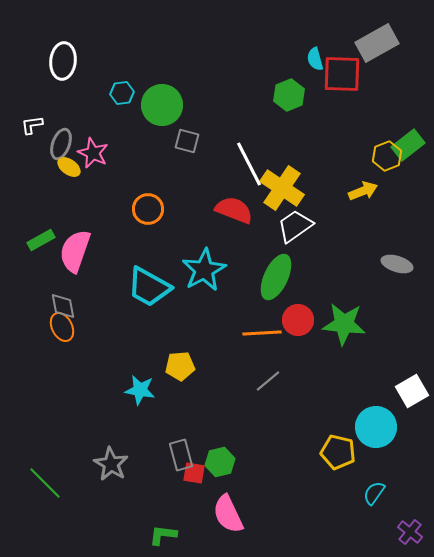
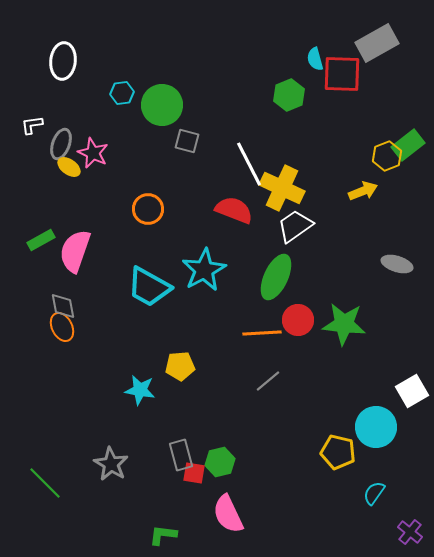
yellow cross at (282, 188): rotated 9 degrees counterclockwise
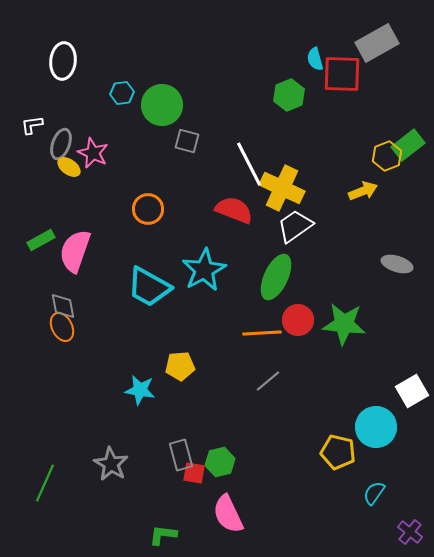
green line at (45, 483): rotated 69 degrees clockwise
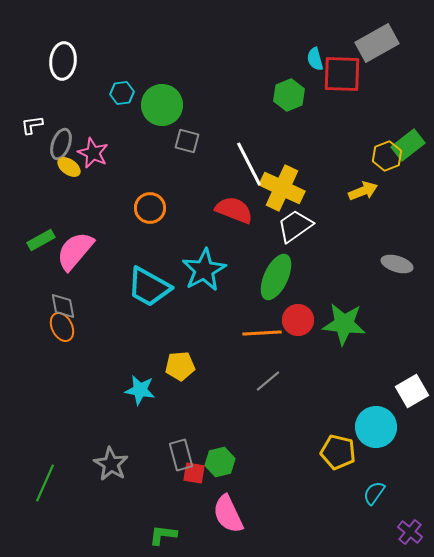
orange circle at (148, 209): moved 2 px right, 1 px up
pink semicircle at (75, 251): rotated 21 degrees clockwise
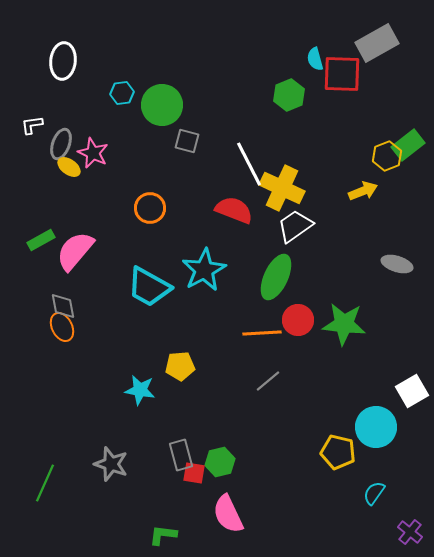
gray star at (111, 464): rotated 12 degrees counterclockwise
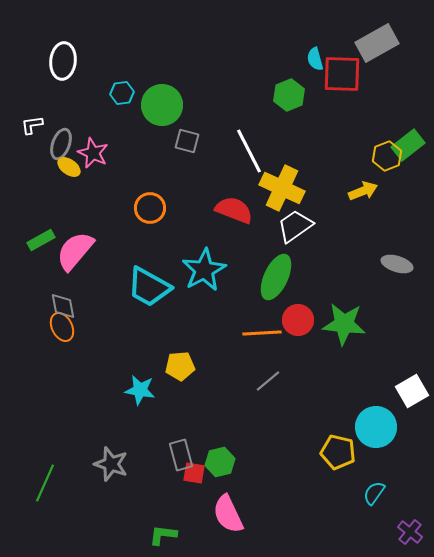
white line at (249, 164): moved 13 px up
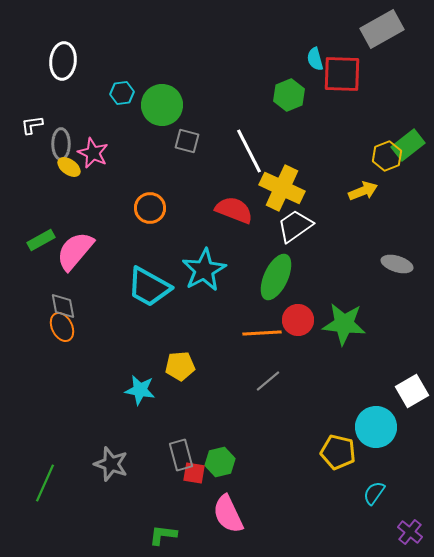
gray rectangle at (377, 43): moved 5 px right, 14 px up
gray ellipse at (61, 144): rotated 20 degrees counterclockwise
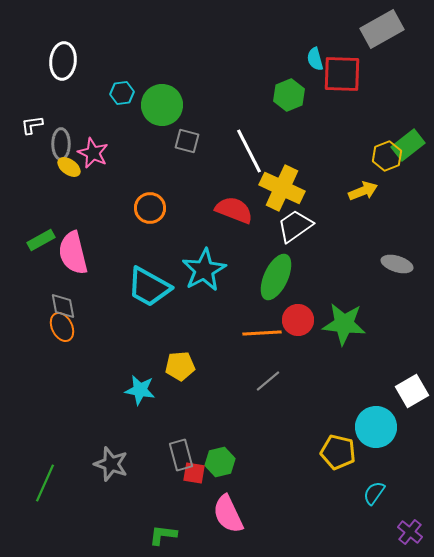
pink semicircle at (75, 251): moved 2 px left, 2 px down; rotated 54 degrees counterclockwise
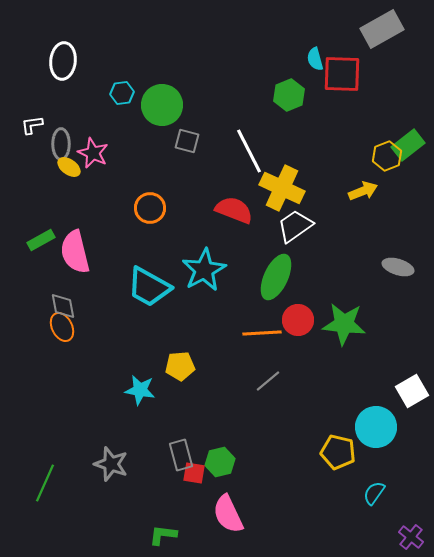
pink semicircle at (73, 253): moved 2 px right, 1 px up
gray ellipse at (397, 264): moved 1 px right, 3 px down
purple cross at (410, 532): moved 1 px right, 5 px down
